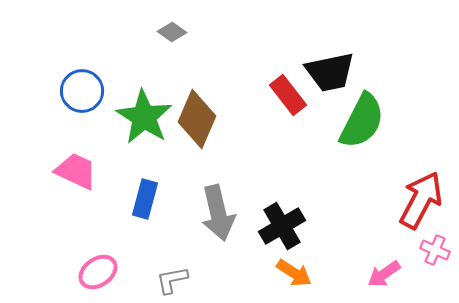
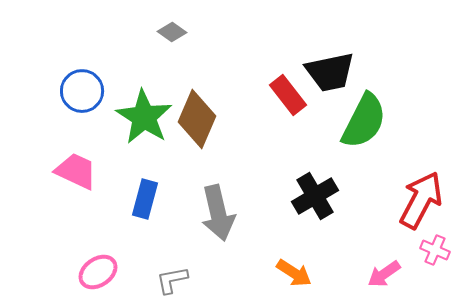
green semicircle: moved 2 px right
black cross: moved 33 px right, 30 px up
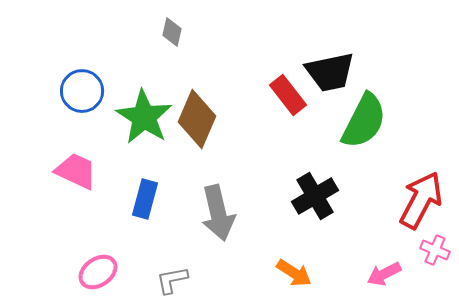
gray diamond: rotated 68 degrees clockwise
pink arrow: rotated 8 degrees clockwise
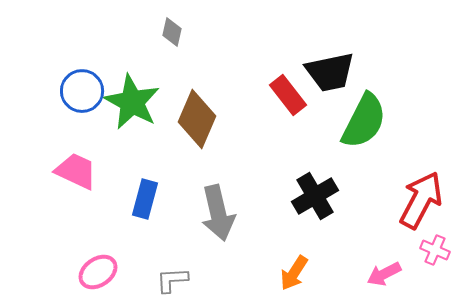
green star: moved 12 px left, 15 px up; rotated 4 degrees counterclockwise
orange arrow: rotated 90 degrees clockwise
gray L-shape: rotated 8 degrees clockwise
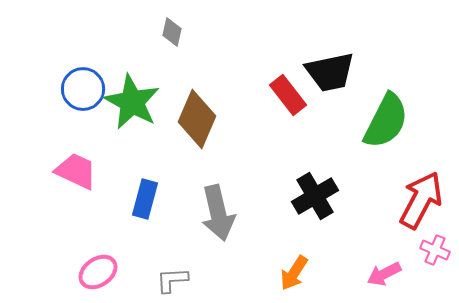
blue circle: moved 1 px right, 2 px up
green semicircle: moved 22 px right
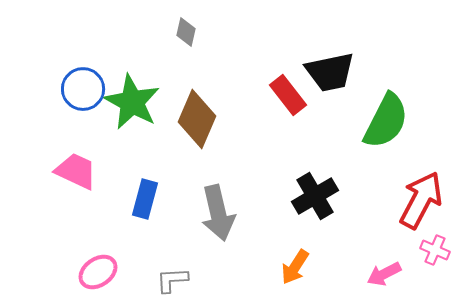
gray diamond: moved 14 px right
orange arrow: moved 1 px right, 6 px up
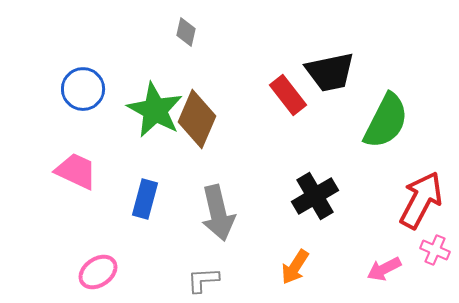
green star: moved 23 px right, 8 px down
pink arrow: moved 5 px up
gray L-shape: moved 31 px right
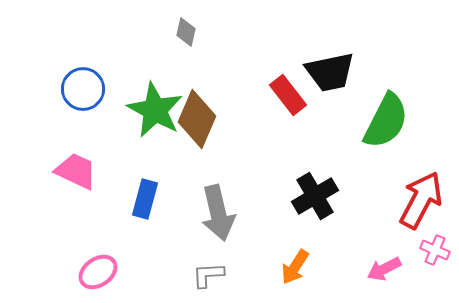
gray L-shape: moved 5 px right, 5 px up
